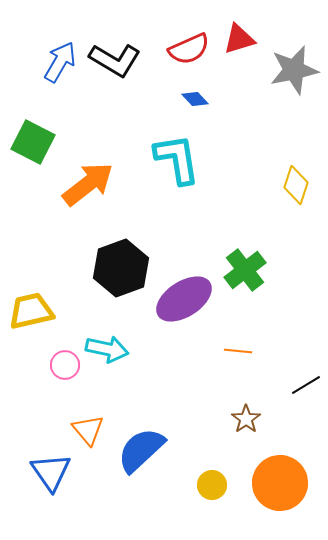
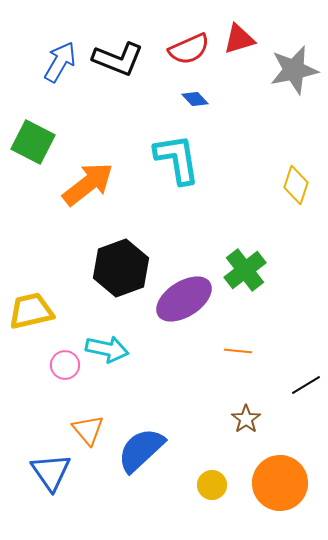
black L-shape: moved 3 px right, 1 px up; rotated 9 degrees counterclockwise
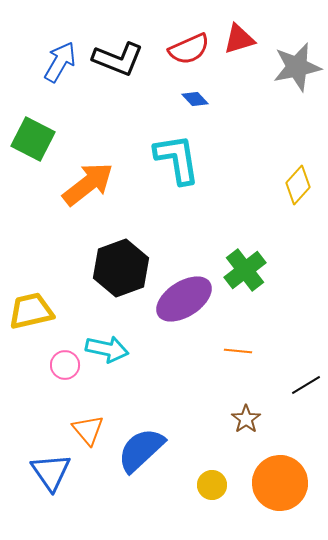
gray star: moved 3 px right, 3 px up
green square: moved 3 px up
yellow diamond: moved 2 px right; rotated 24 degrees clockwise
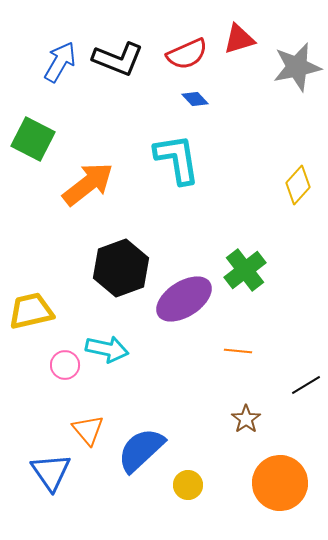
red semicircle: moved 2 px left, 5 px down
yellow circle: moved 24 px left
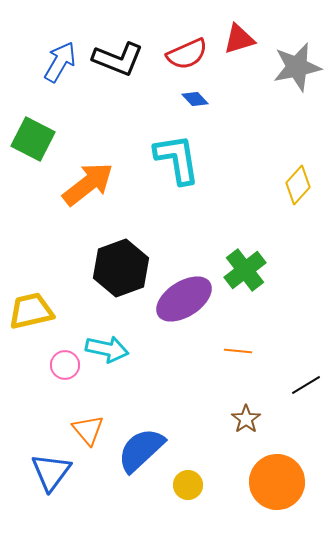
blue triangle: rotated 12 degrees clockwise
orange circle: moved 3 px left, 1 px up
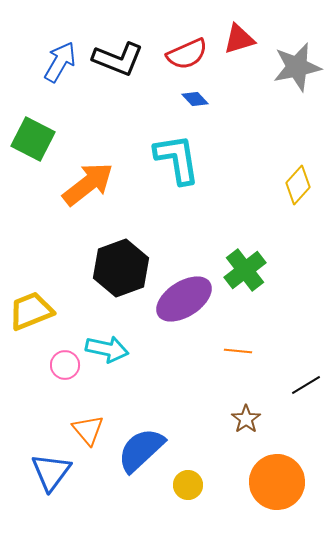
yellow trapezoid: rotated 9 degrees counterclockwise
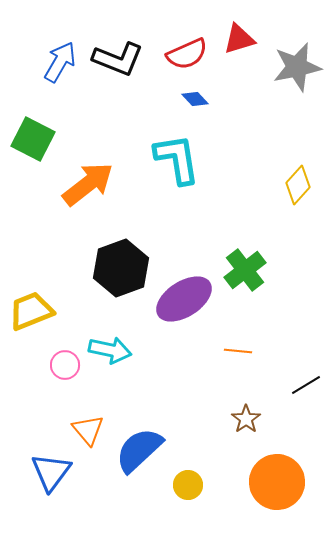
cyan arrow: moved 3 px right, 1 px down
blue semicircle: moved 2 px left
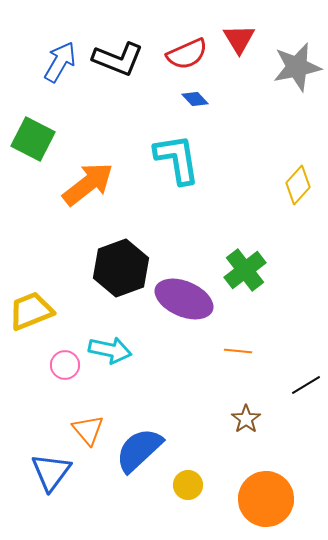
red triangle: rotated 44 degrees counterclockwise
purple ellipse: rotated 56 degrees clockwise
orange circle: moved 11 px left, 17 px down
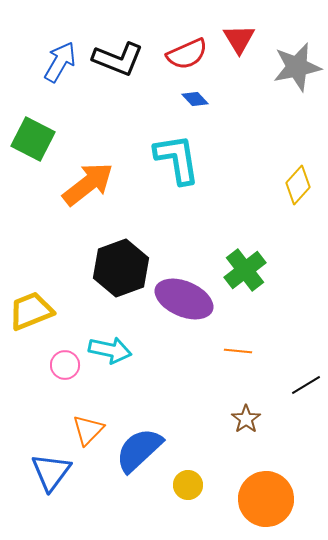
orange triangle: rotated 24 degrees clockwise
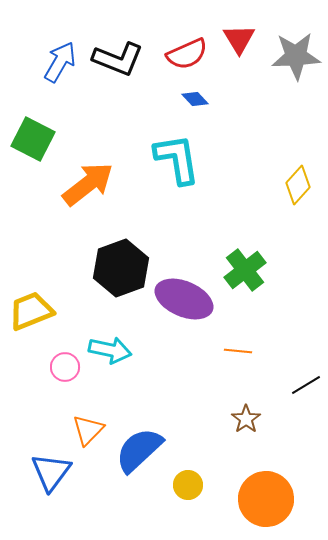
gray star: moved 1 px left, 11 px up; rotated 9 degrees clockwise
pink circle: moved 2 px down
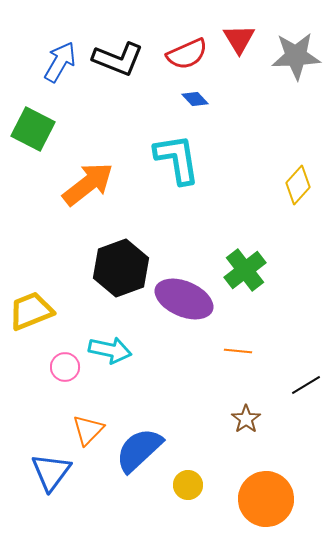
green square: moved 10 px up
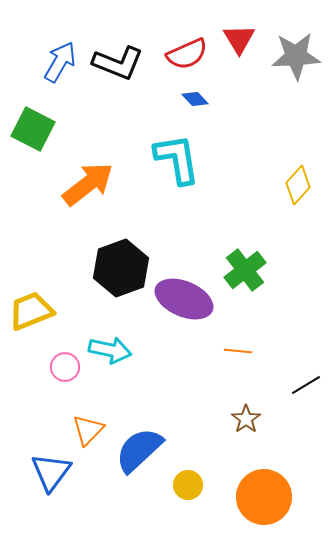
black L-shape: moved 4 px down
orange circle: moved 2 px left, 2 px up
